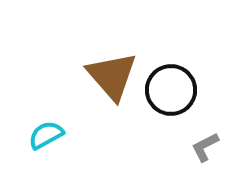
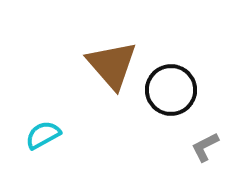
brown triangle: moved 11 px up
cyan semicircle: moved 3 px left
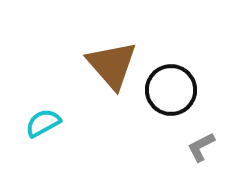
cyan semicircle: moved 12 px up
gray L-shape: moved 4 px left
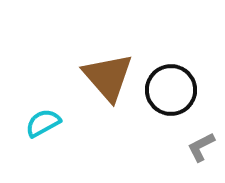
brown triangle: moved 4 px left, 12 px down
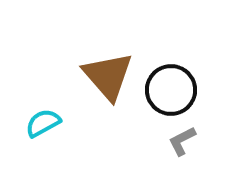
brown triangle: moved 1 px up
gray L-shape: moved 19 px left, 6 px up
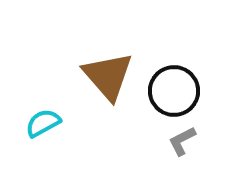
black circle: moved 3 px right, 1 px down
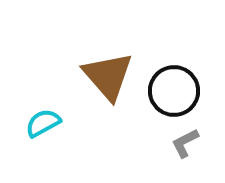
gray L-shape: moved 3 px right, 2 px down
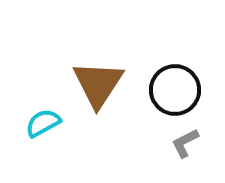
brown triangle: moved 10 px left, 8 px down; rotated 14 degrees clockwise
black circle: moved 1 px right, 1 px up
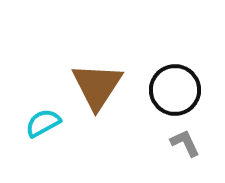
brown triangle: moved 1 px left, 2 px down
gray L-shape: rotated 92 degrees clockwise
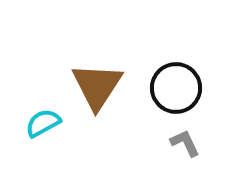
black circle: moved 1 px right, 2 px up
